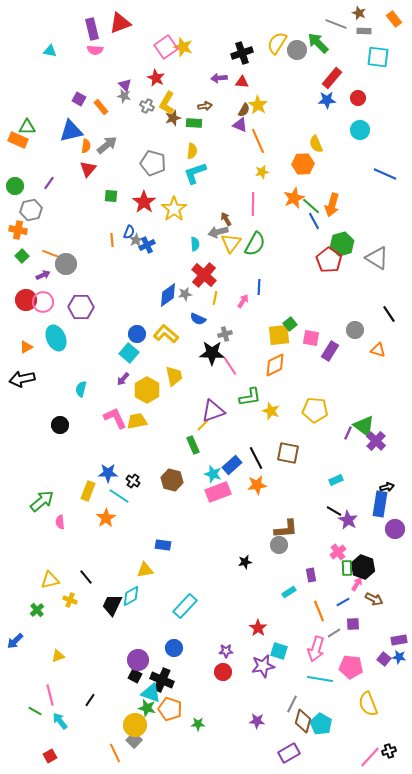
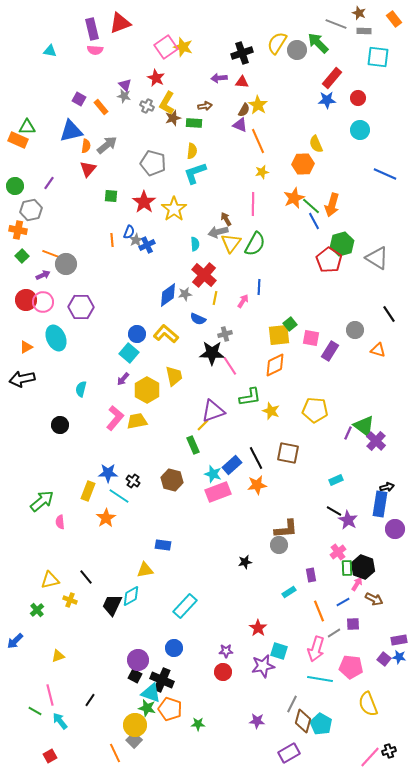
pink L-shape at (115, 418): rotated 65 degrees clockwise
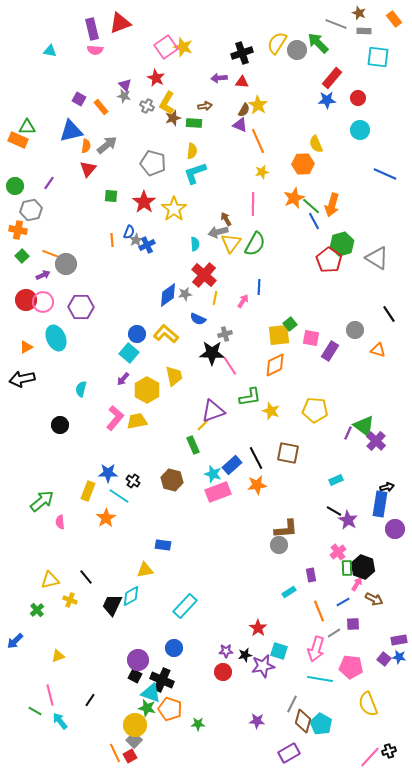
black star at (245, 562): moved 93 px down
red square at (50, 756): moved 80 px right
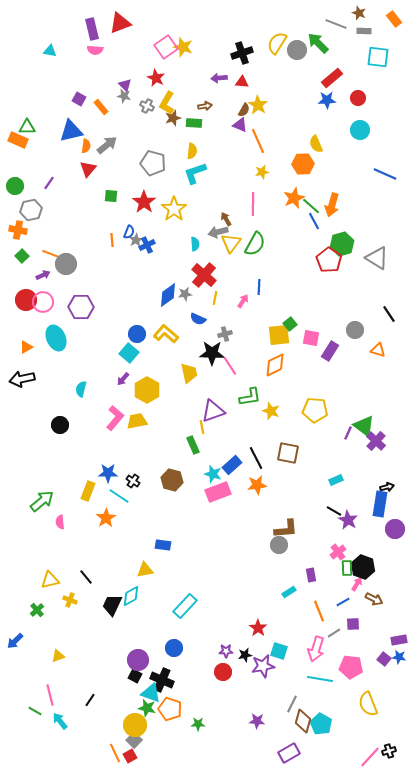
red rectangle at (332, 78): rotated 10 degrees clockwise
yellow trapezoid at (174, 376): moved 15 px right, 3 px up
yellow line at (203, 425): moved 1 px left, 2 px down; rotated 56 degrees counterclockwise
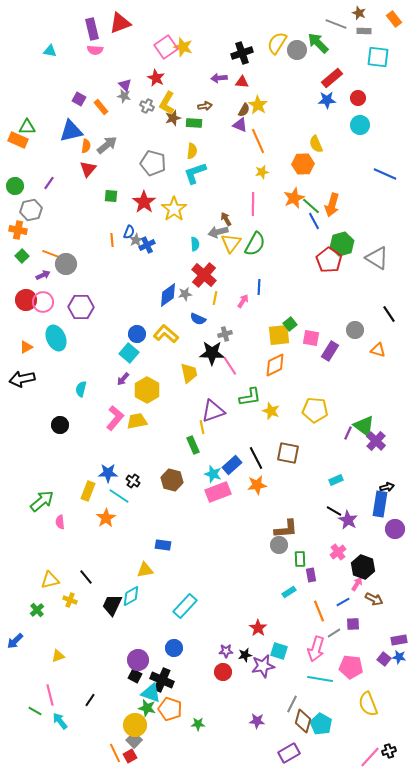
cyan circle at (360, 130): moved 5 px up
green rectangle at (347, 568): moved 47 px left, 9 px up
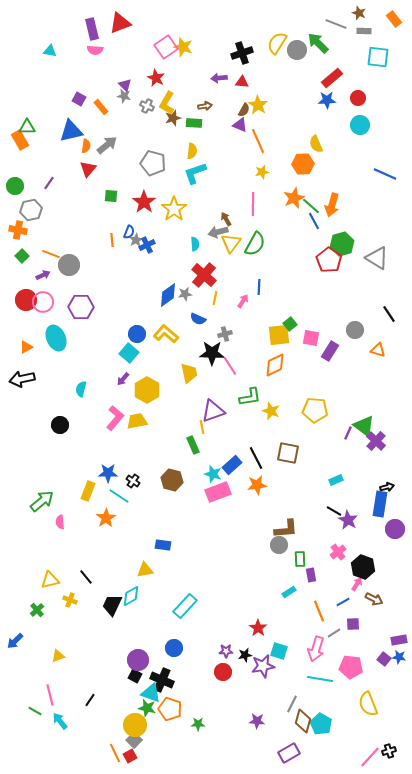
orange rectangle at (18, 140): moved 2 px right; rotated 36 degrees clockwise
gray circle at (66, 264): moved 3 px right, 1 px down
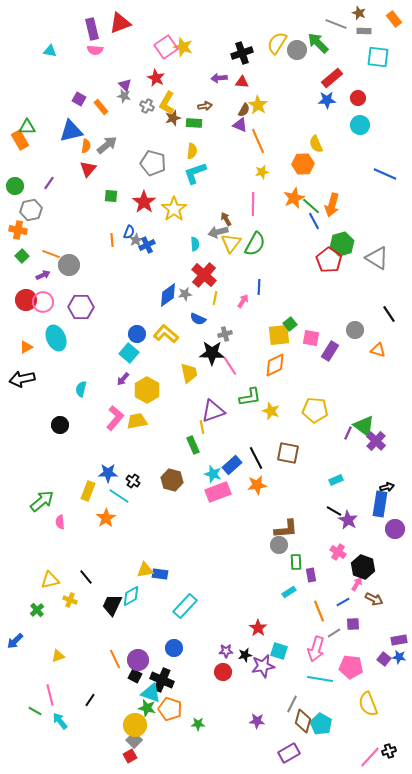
blue rectangle at (163, 545): moved 3 px left, 29 px down
pink cross at (338, 552): rotated 21 degrees counterclockwise
green rectangle at (300, 559): moved 4 px left, 3 px down
orange line at (115, 753): moved 94 px up
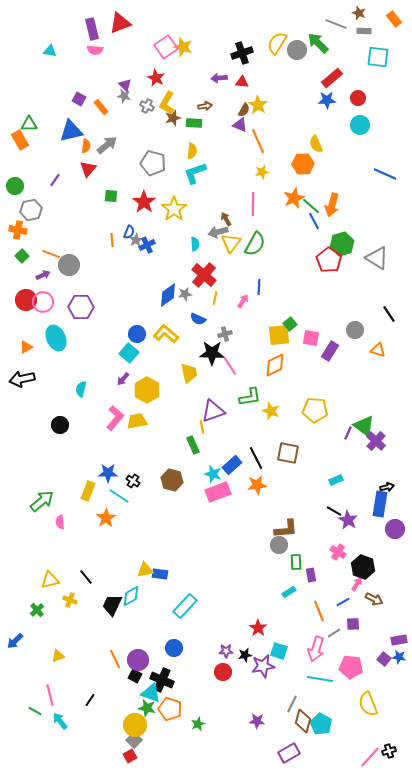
green triangle at (27, 127): moved 2 px right, 3 px up
purple line at (49, 183): moved 6 px right, 3 px up
green star at (198, 724): rotated 24 degrees counterclockwise
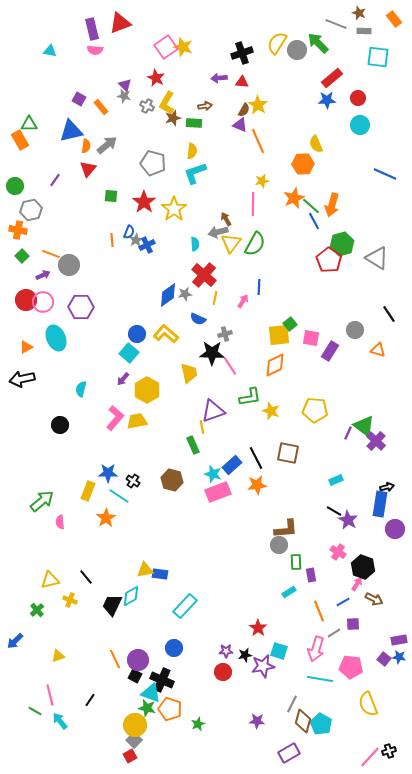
yellow star at (262, 172): moved 9 px down
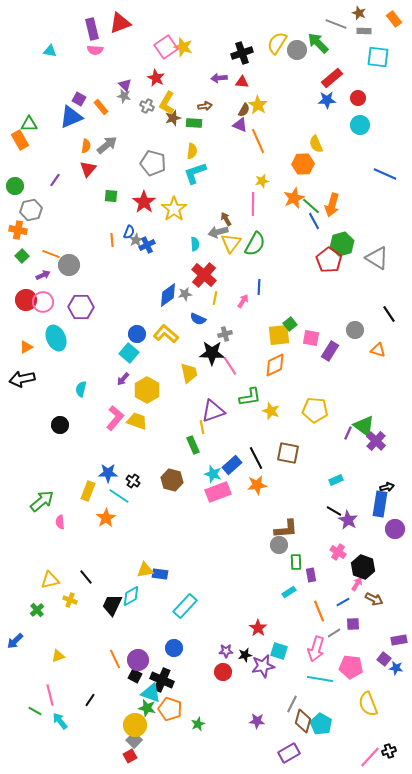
blue triangle at (71, 131): moved 14 px up; rotated 10 degrees counterclockwise
yellow trapezoid at (137, 421): rotated 30 degrees clockwise
blue star at (399, 657): moved 3 px left, 11 px down
